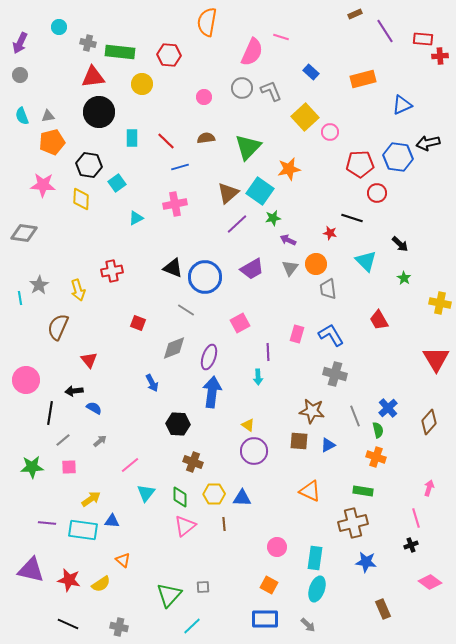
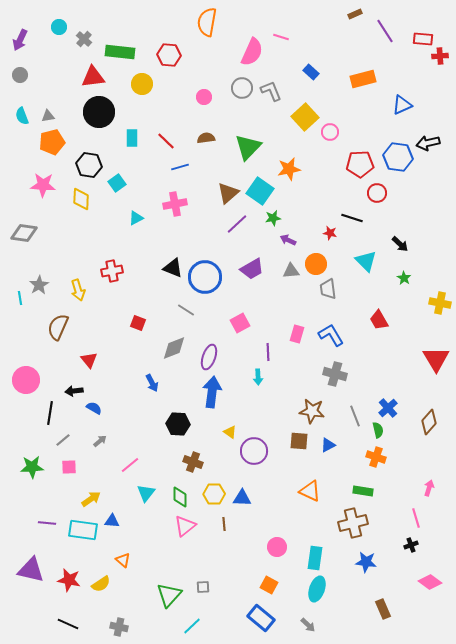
purple arrow at (20, 43): moved 3 px up
gray cross at (88, 43): moved 4 px left, 4 px up; rotated 28 degrees clockwise
gray triangle at (290, 268): moved 1 px right, 3 px down; rotated 48 degrees clockwise
yellow triangle at (248, 425): moved 18 px left, 7 px down
blue rectangle at (265, 619): moved 4 px left, 1 px up; rotated 40 degrees clockwise
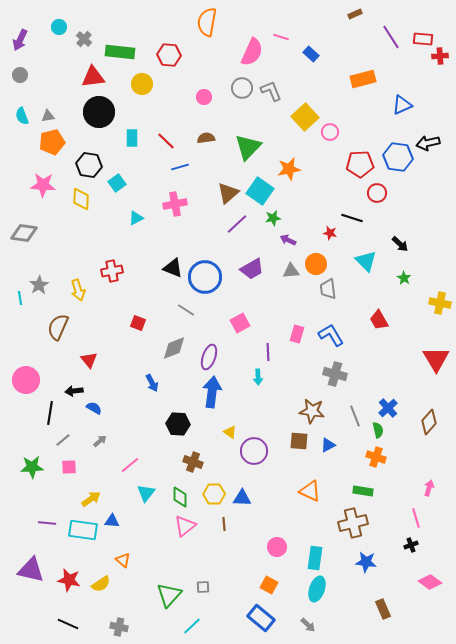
purple line at (385, 31): moved 6 px right, 6 px down
blue rectangle at (311, 72): moved 18 px up
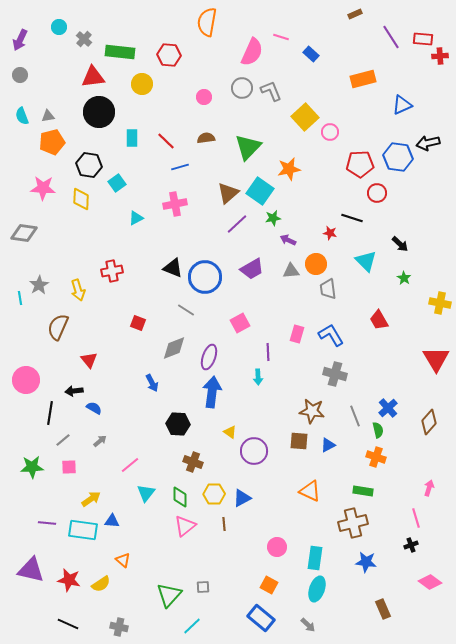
pink star at (43, 185): moved 3 px down
blue triangle at (242, 498): rotated 30 degrees counterclockwise
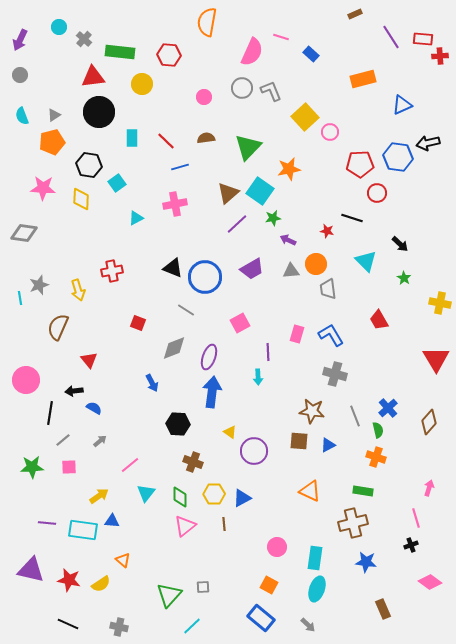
gray triangle at (48, 116): moved 6 px right, 1 px up; rotated 24 degrees counterclockwise
red star at (330, 233): moved 3 px left, 2 px up
gray star at (39, 285): rotated 12 degrees clockwise
yellow arrow at (91, 499): moved 8 px right, 3 px up
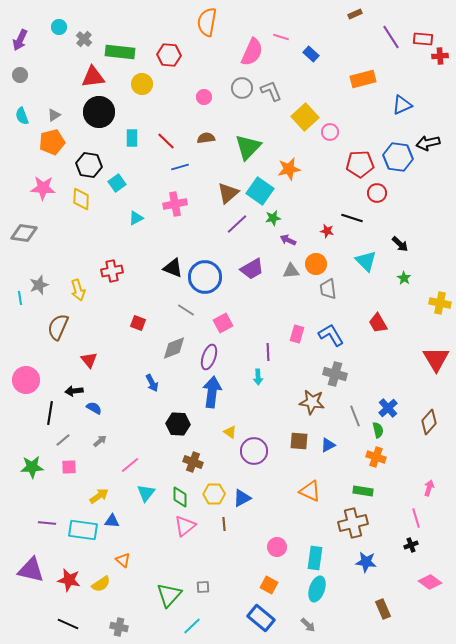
red trapezoid at (379, 320): moved 1 px left, 3 px down
pink square at (240, 323): moved 17 px left
brown star at (312, 411): moved 9 px up
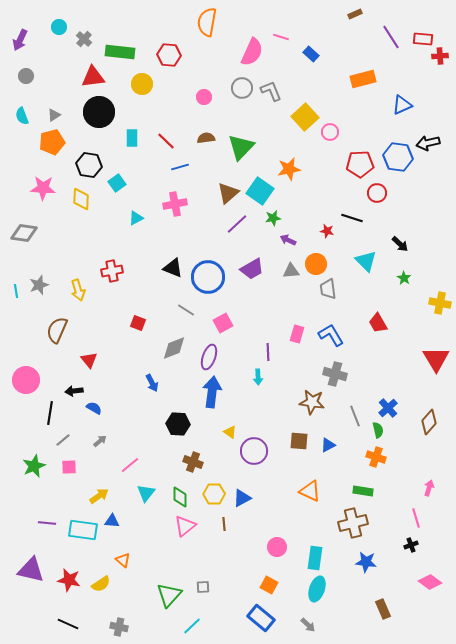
gray circle at (20, 75): moved 6 px right, 1 px down
green triangle at (248, 147): moved 7 px left
blue circle at (205, 277): moved 3 px right
cyan line at (20, 298): moved 4 px left, 7 px up
brown semicircle at (58, 327): moved 1 px left, 3 px down
green star at (32, 467): moved 2 px right, 1 px up; rotated 20 degrees counterclockwise
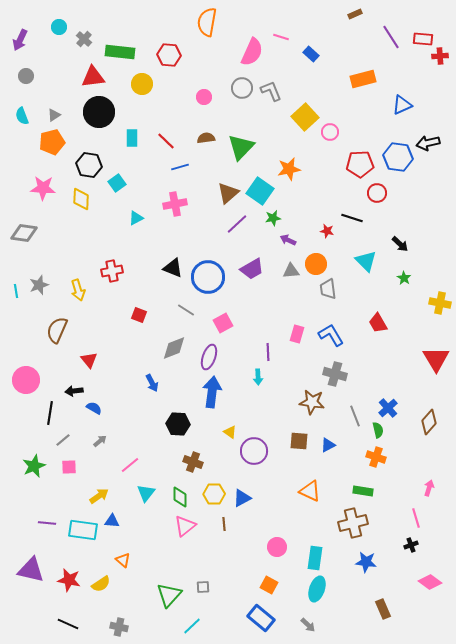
red square at (138, 323): moved 1 px right, 8 px up
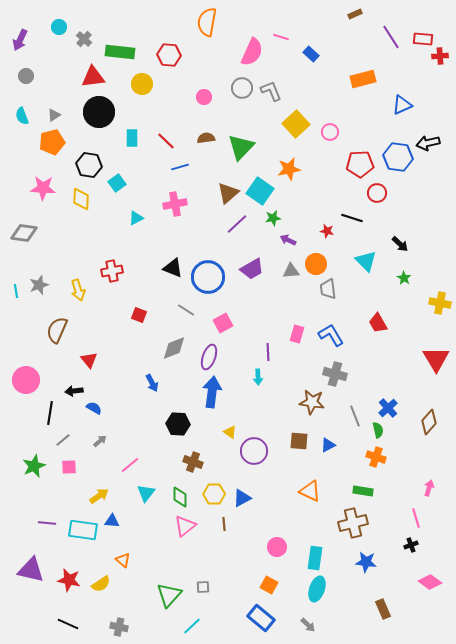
yellow square at (305, 117): moved 9 px left, 7 px down
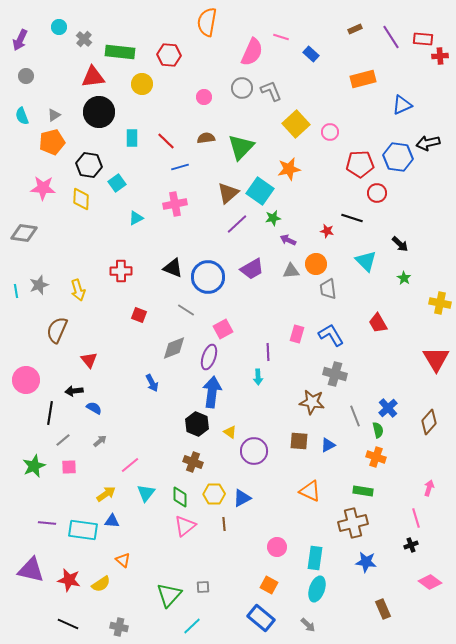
brown rectangle at (355, 14): moved 15 px down
red cross at (112, 271): moved 9 px right; rotated 10 degrees clockwise
pink square at (223, 323): moved 6 px down
black hexagon at (178, 424): moved 19 px right; rotated 20 degrees clockwise
yellow arrow at (99, 496): moved 7 px right, 2 px up
